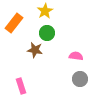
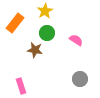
orange rectangle: moved 1 px right
pink semicircle: moved 16 px up; rotated 24 degrees clockwise
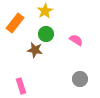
green circle: moved 1 px left, 1 px down
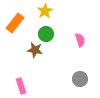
pink semicircle: moved 4 px right; rotated 40 degrees clockwise
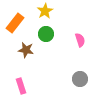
brown star: moved 9 px left
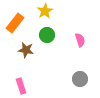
green circle: moved 1 px right, 1 px down
